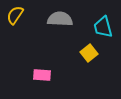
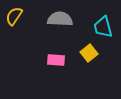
yellow semicircle: moved 1 px left, 1 px down
pink rectangle: moved 14 px right, 15 px up
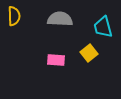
yellow semicircle: rotated 144 degrees clockwise
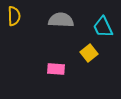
gray semicircle: moved 1 px right, 1 px down
cyan trapezoid: rotated 10 degrees counterclockwise
pink rectangle: moved 9 px down
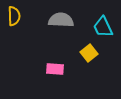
pink rectangle: moved 1 px left
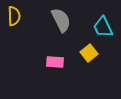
gray semicircle: rotated 60 degrees clockwise
pink rectangle: moved 7 px up
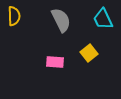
cyan trapezoid: moved 8 px up
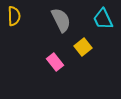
yellow square: moved 6 px left, 6 px up
pink rectangle: rotated 48 degrees clockwise
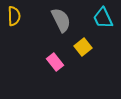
cyan trapezoid: moved 1 px up
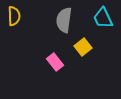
gray semicircle: moved 3 px right; rotated 145 degrees counterclockwise
